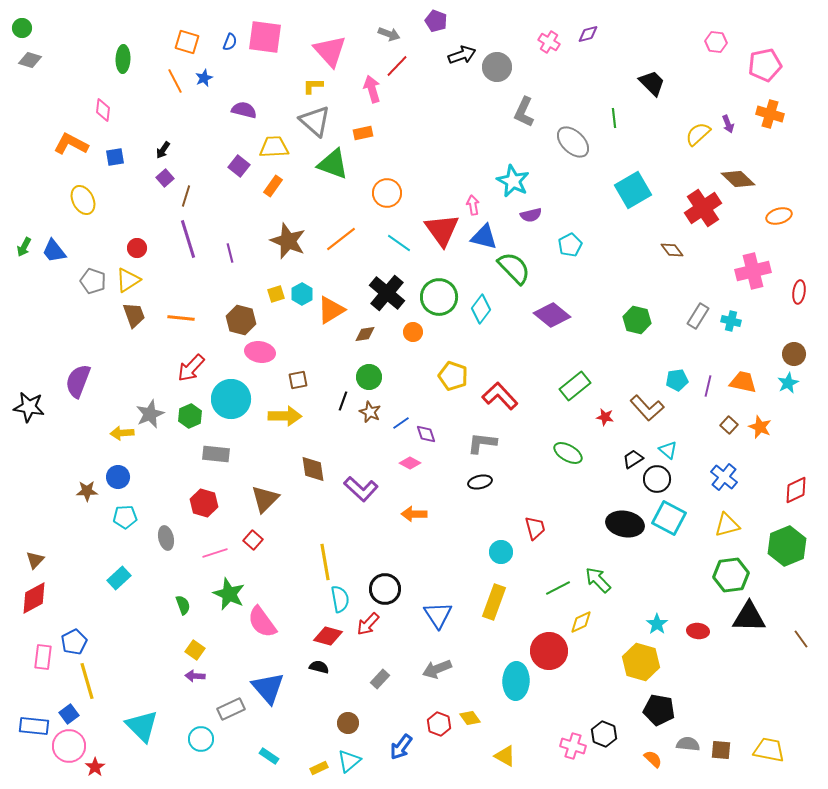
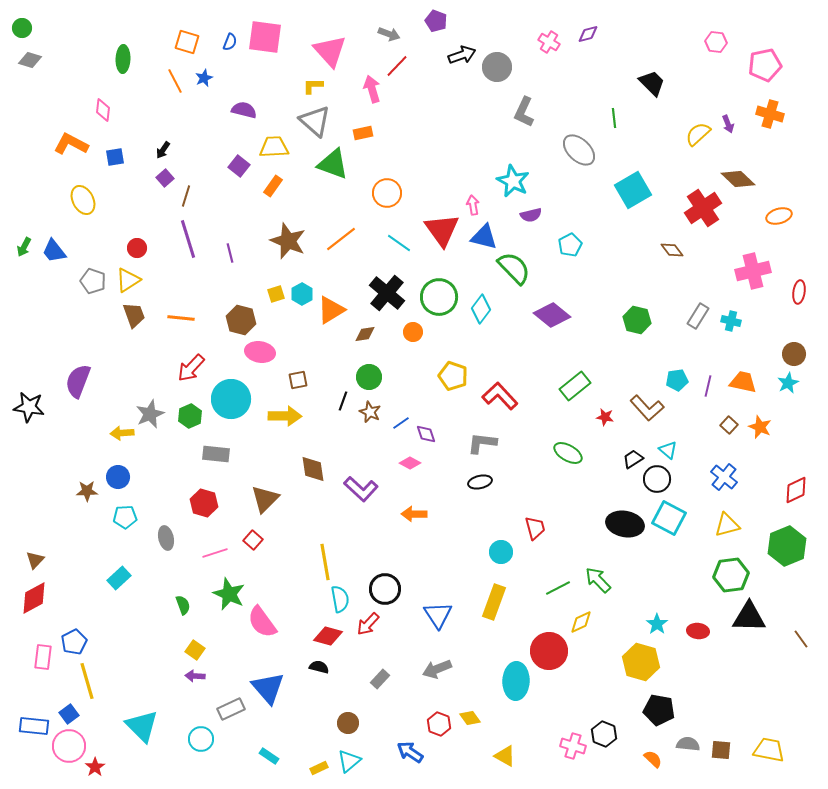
gray ellipse at (573, 142): moved 6 px right, 8 px down
blue arrow at (401, 747): moved 9 px right, 5 px down; rotated 88 degrees clockwise
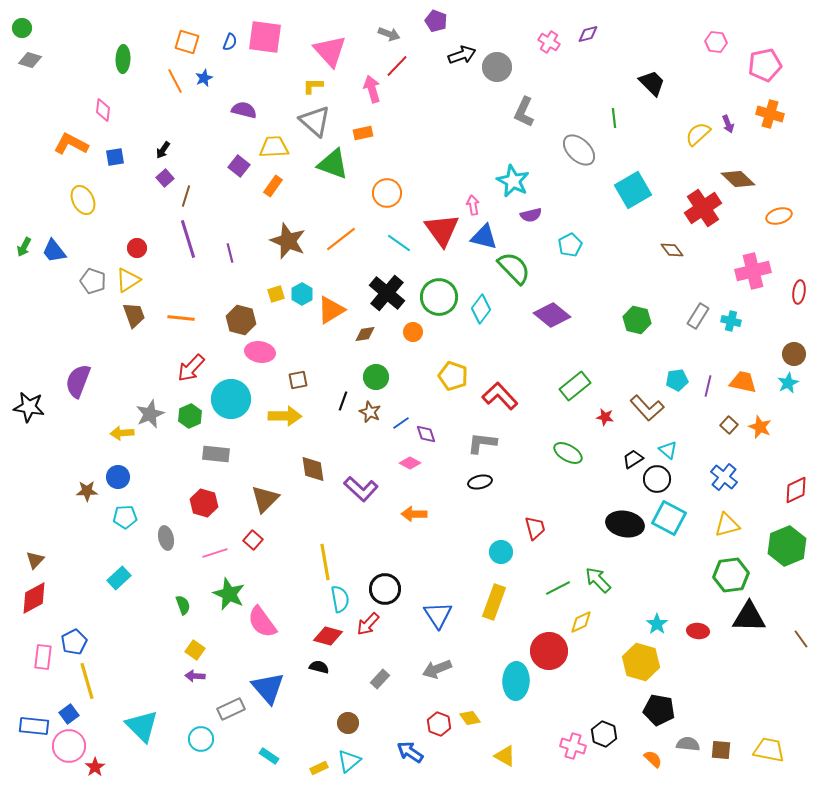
green circle at (369, 377): moved 7 px right
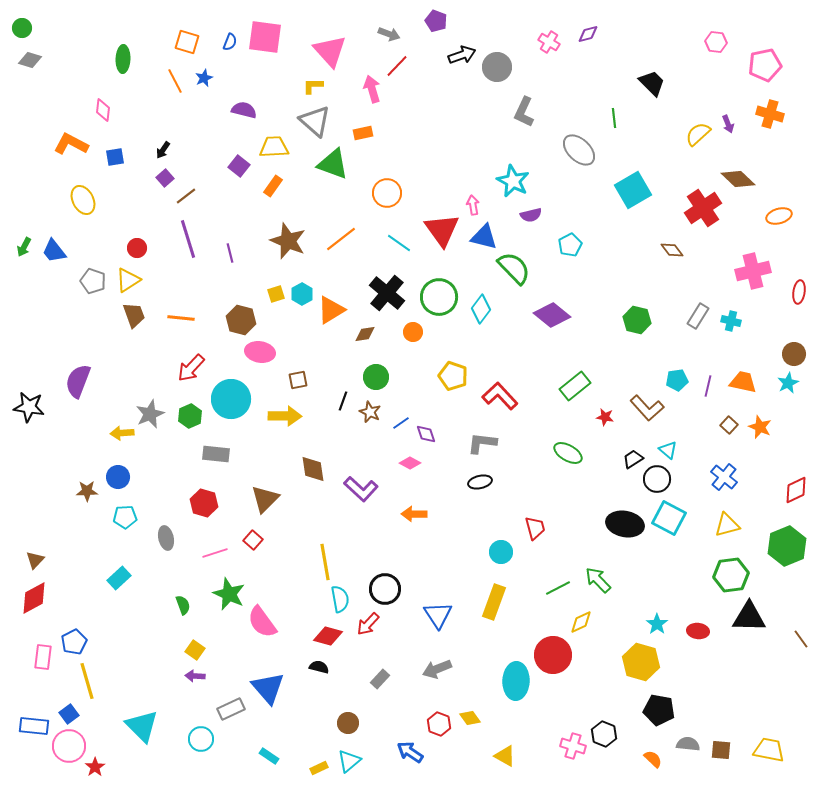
brown line at (186, 196): rotated 35 degrees clockwise
red circle at (549, 651): moved 4 px right, 4 px down
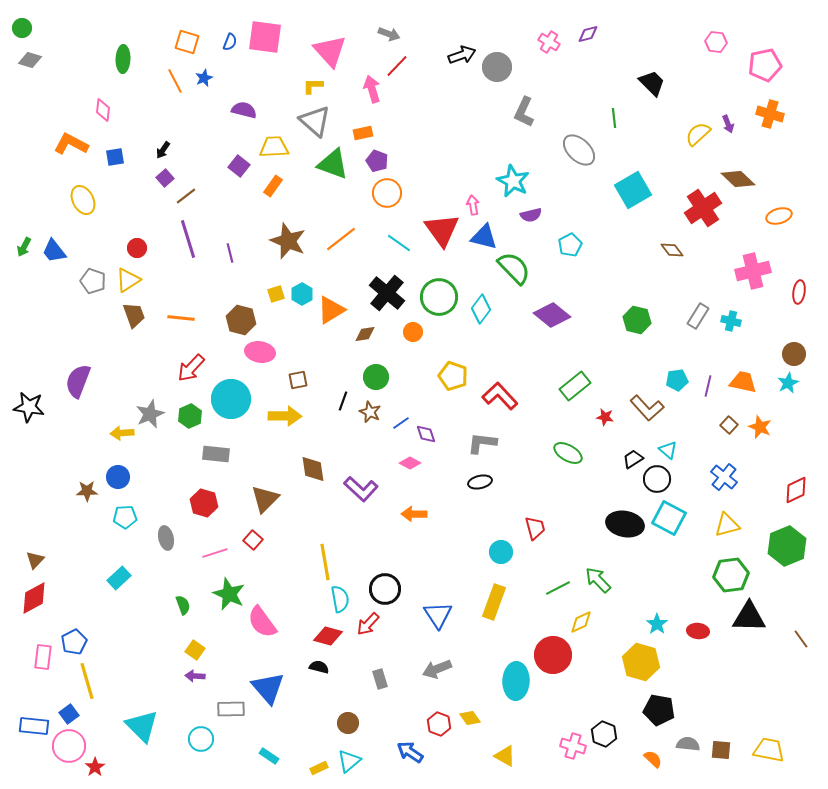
purple pentagon at (436, 21): moved 59 px left, 140 px down
gray rectangle at (380, 679): rotated 60 degrees counterclockwise
gray rectangle at (231, 709): rotated 24 degrees clockwise
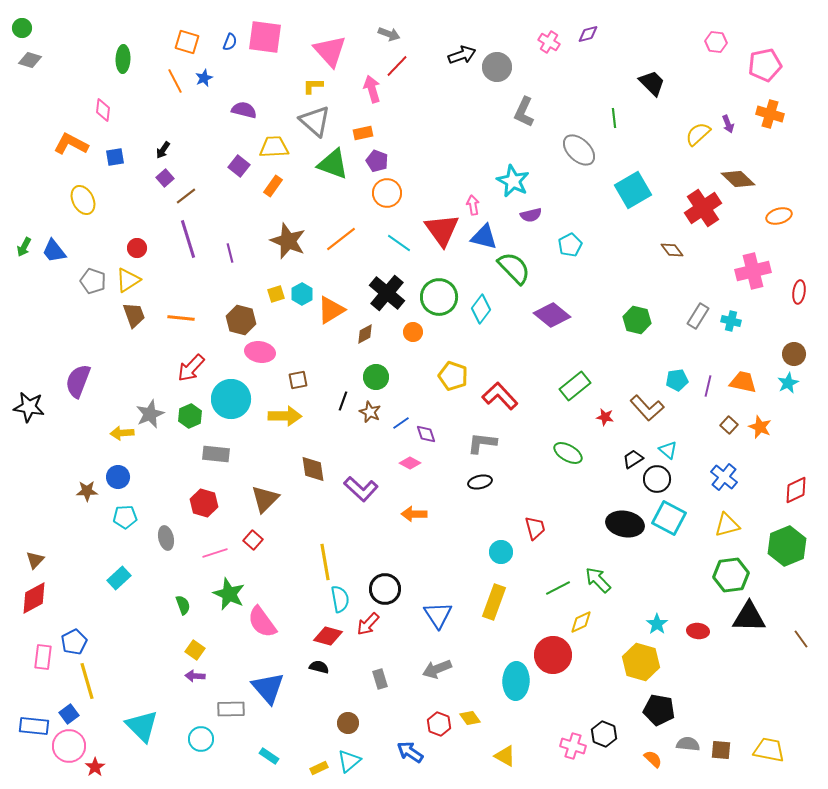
brown diamond at (365, 334): rotated 20 degrees counterclockwise
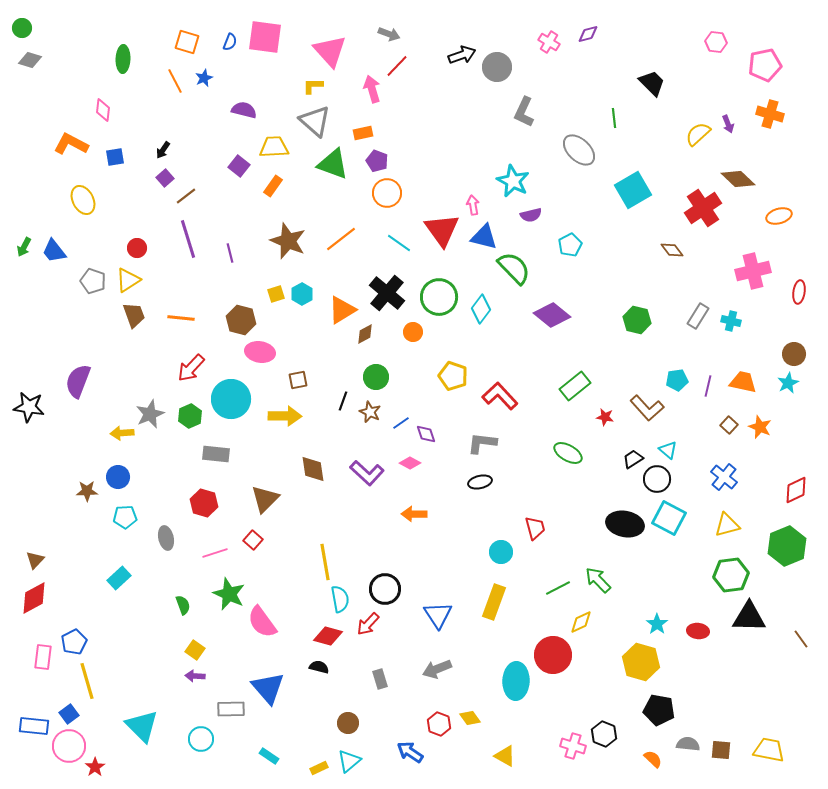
orange triangle at (331, 310): moved 11 px right
purple L-shape at (361, 489): moved 6 px right, 16 px up
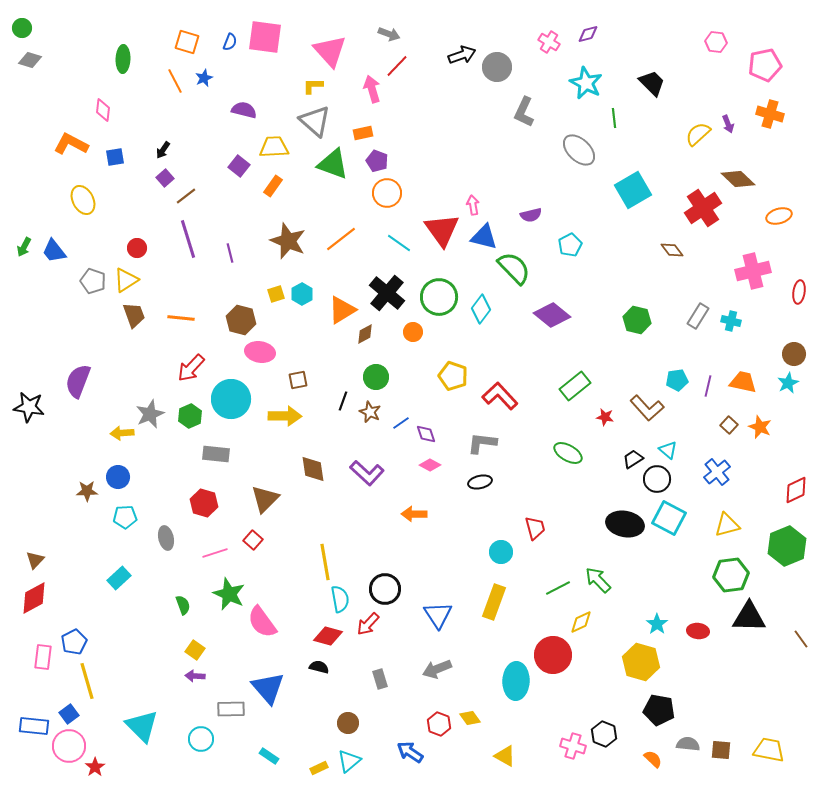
cyan star at (513, 181): moved 73 px right, 98 px up
yellow triangle at (128, 280): moved 2 px left
pink diamond at (410, 463): moved 20 px right, 2 px down
blue cross at (724, 477): moved 7 px left, 5 px up; rotated 12 degrees clockwise
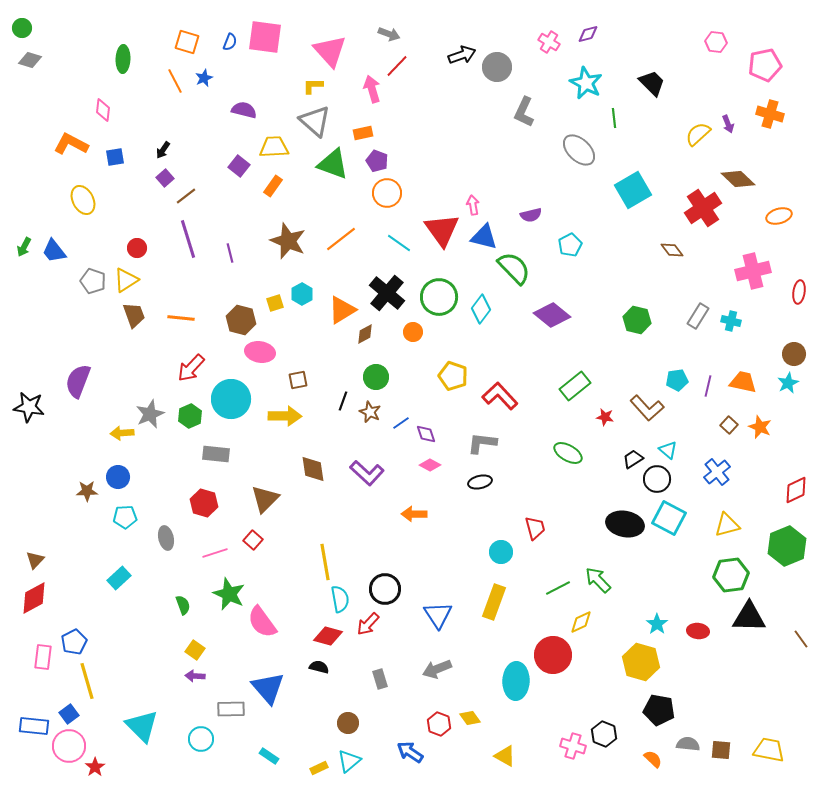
yellow square at (276, 294): moved 1 px left, 9 px down
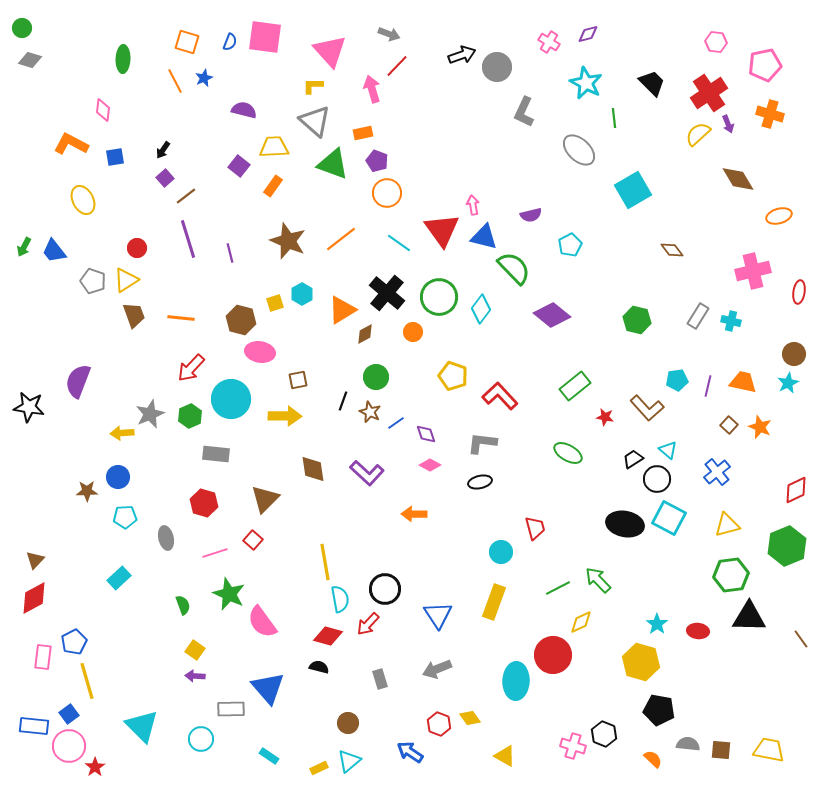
brown diamond at (738, 179): rotated 16 degrees clockwise
red cross at (703, 208): moved 6 px right, 115 px up
blue line at (401, 423): moved 5 px left
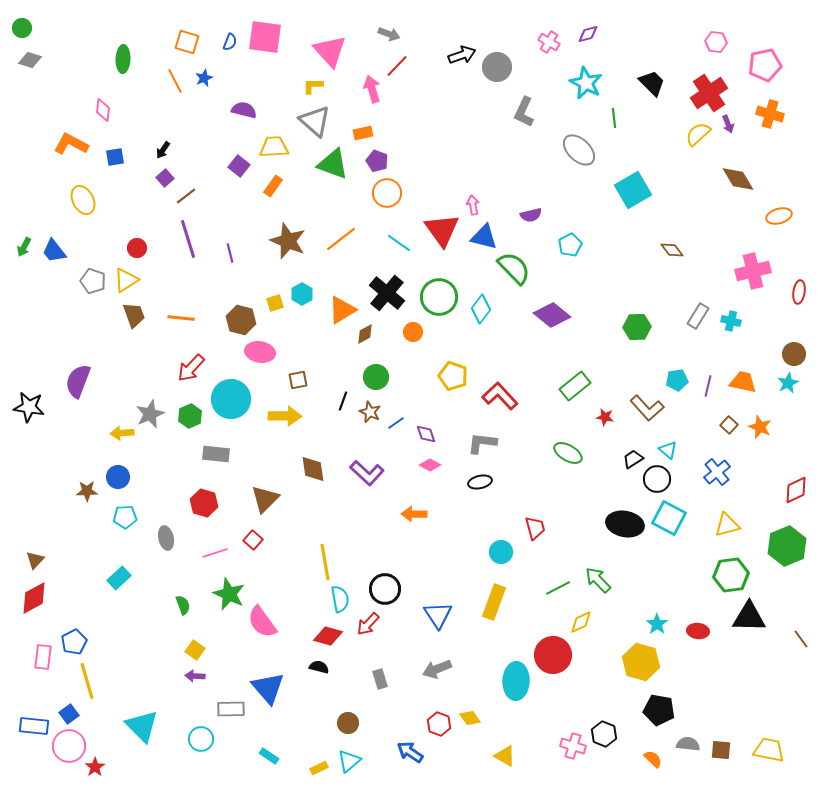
green hexagon at (637, 320): moved 7 px down; rotated 16 degrees counterclockwise
